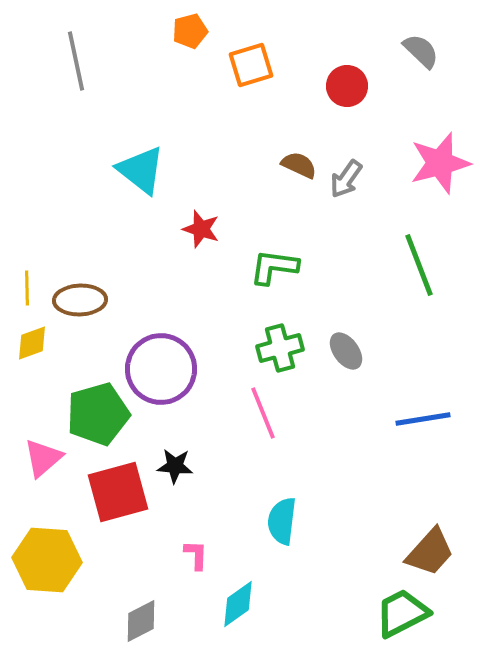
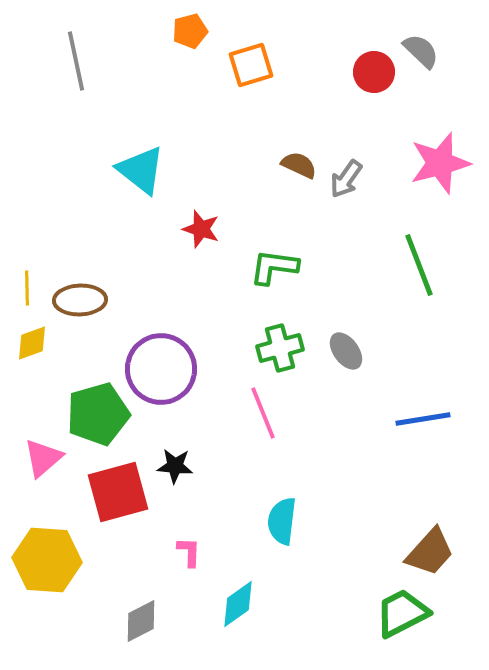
red circle: moved 27 px right, 14 px up
pink L-shape: moved 7 px left, 3 px up
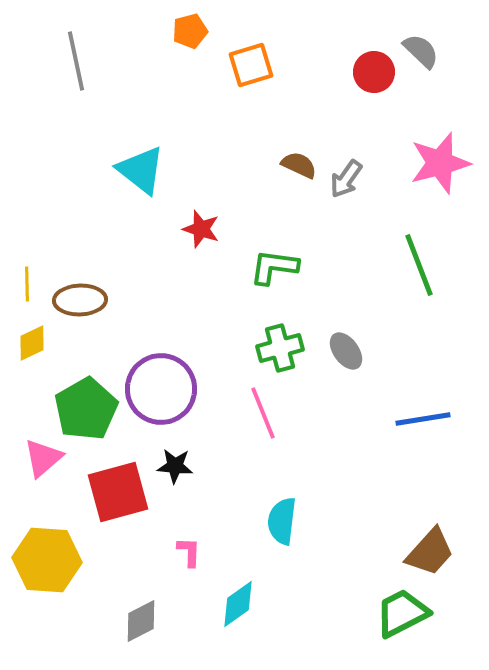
yellow line: moved 4 px up
yellow diamond: rotated 6 degrees counterclockwise
purple circle: moved 20 px down
green pentagon: moved 12 px left, 5 px up; rotated 14 degrees counterclockwise
